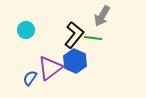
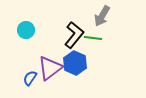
blue hexagon: moved 2 px down
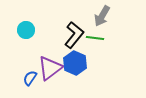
green line: moved 2 px right
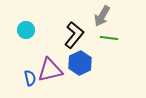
green line: moved 14 px right
blue hexagon: moved 5 px right; rotated 10 degrees clockwise
purple triangle: moved 2 px down; rotated 24 degrees clockwise
blue semicircle: rotated 133 degrees clockwise
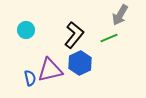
gray arrow: moved 18 px right, 1 px up
green line: rotated 30 degrees counterclockwise
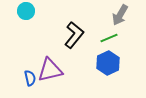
cyan circle: moved 19 px up
blue hexagon: moved 28 px right
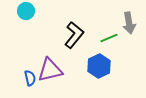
gray arrow: moved 9 px right, 8 px down; rotated 40 degrees counterclockwise
blue hexagon: moved 9 px left, 3 px down
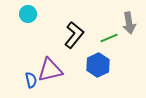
cyan circle: moved 2 px right, 3 px down
blue hexagon: moved 1 px left, 1 px up
blue semicircle: moved 1 px right, 2 px down
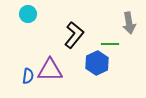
green line: moved 1 px right, 6 px down; rotated 24 degrees clockwise
blue hexagon: moved 1 px left, 2 px up
purple triangle: rotated 12 degrees clockwise
blue semicircle: moved 3 px left, 4 px up; rotated 21 degrees clockwise
